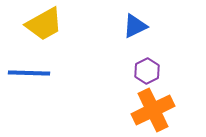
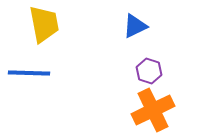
yellow trapezoid: rotated 72 degrees counterclockwise
purple hexagon: moved 2 px right; rotated 15 degrees counterclockwise
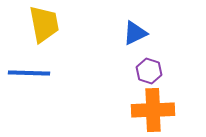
blue triangle: moved 7 px down
orange cross: rotated 24 degrees clockwise
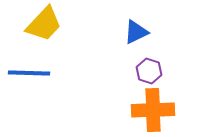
yellow trapezoid: rotated 54 degrees clockwise
blue triangle: moved 1 px right, 1 px up
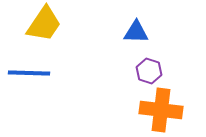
yellow trapezoid: rotated 9 degrees counterclockwise
blue triangle: rotated 28 degrees clockwise
orange cross: moved 8 px right; rotated 9 degrees clockwise
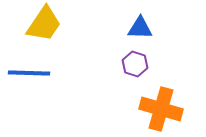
blue triangle: moved 4 px right, 4 px up
purple hexagon: moved 14 px left, 7 px up
orange cross: moved 1 px up; rotated 9 degrees clockwise
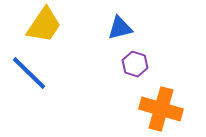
yellow trapezoid: moved 1 px down
blue triangle: moved 20 px left; rotated 16 degrees counterclockwise
blue line: rotated 42 degrees clockwise
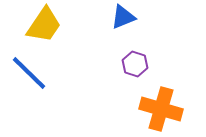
blue triangle: moved 3 px right, 11 px up; rotated 8 degrees counterclockwise
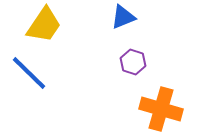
purple hexagon: moved 2 px left, 2 px up
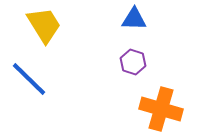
blue triangle: moved 11 px right, 2 px down; rotated 24 degrees clockwise
yellow trapezoid: rotated 66 degrees counterclockwise
blue line: moved 6 px down
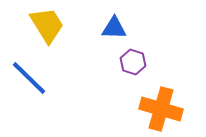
blue triangle: moved 20 px left, 9 px down
yellow trapezoid: moved 3 px right
blue line: moved 1 px up
